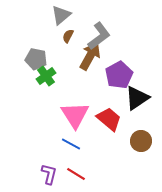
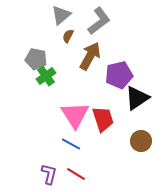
gray L-shape: moved 15 px up
purple pentagon: rotated 16 degrees clockwise
red trapezoid: moved 6 px left; rotated 32 degrees clockwise
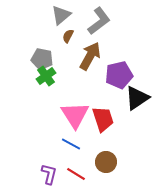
gray pentagon: moved 6 px right
brown circle: moved 35 px left, 21 px down
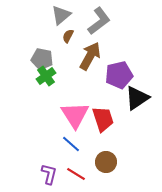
blue line: rotated 12 degrees clockwise
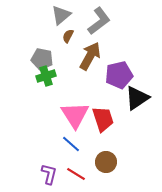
green cross: rotated 18 degrees clockwise
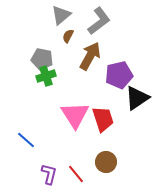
blue line: moved 45 px left, 4 px up
red line: rotated 18 degrees clockwise
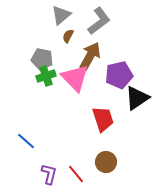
pink triangle: moved 37 px up; rotated 12 degrees counterclockwise
blue line: moved 1 px down
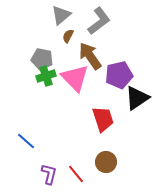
brown arrow: rotated 64 degrees counterclockwise
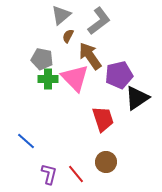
green cross: moved 2 px right, 3 px down; rotated 18 degrees clockwise
